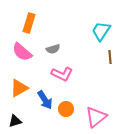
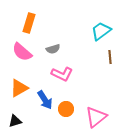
cyan trapezoid: rotated 20 degrees clockwise
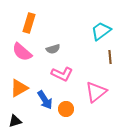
pink triangle: moved 25 px up
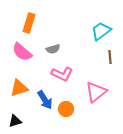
orange triangle: rotated 12 degrees clockwise
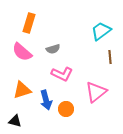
orange triangle: moved 3 px right, 2 px down
blue arrow: moved 1 px right; rotated 18 degrees clockwise
black triangle: rotated 32 degrees clockwise
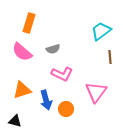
pink triangle: rotated 15 degrees counterclockwise
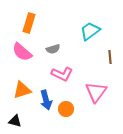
cyan trapezoid: moved 11 px left
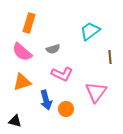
orange triangle: moved 8 px up
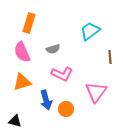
pink semicircle: rotated 25 degrees clockwise
